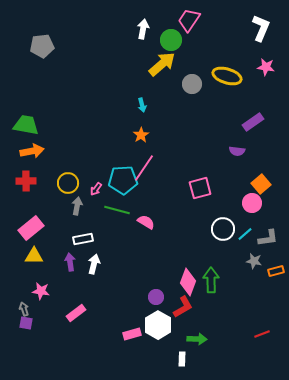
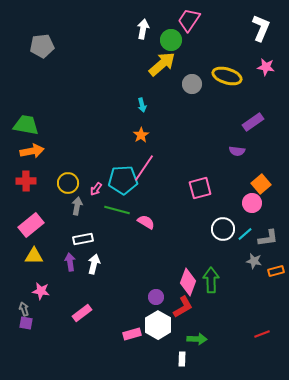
pink rectangle at (31, 228): moved 3 px up
pink rectangle at (76, 313): moved 6 px right
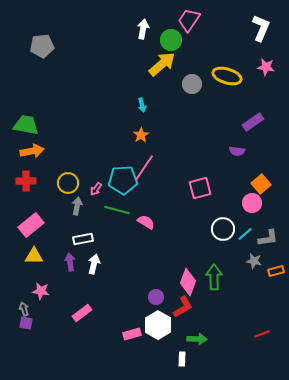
green arrow at (211, 280): moved 3 px right, 3 px up
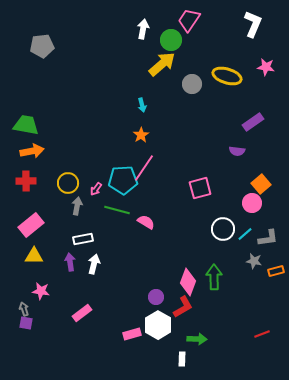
white L-shape at (261, 28): moved 8 px left, 4 px up
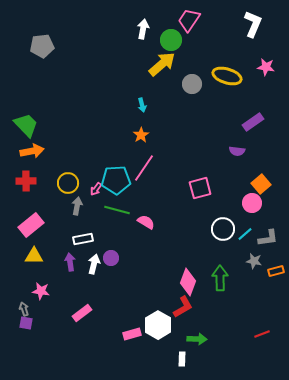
green trapezoid at (26, 125): rotated 36 degrees clockwise
cyan pentagon at (123, 180): moved 7 px left
green arrow at (214, 277): moved 6 px right, 1 px down
purple circle at (156, 297): moved 45 px left, 39 px up
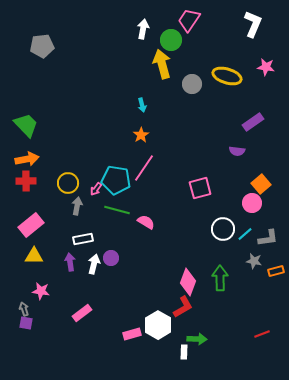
yellow arrow at (162, 64): rotated 64 degrees counterclockwise
orange arrow at (32, 151): moved 5 px left, 8 px down
cyan pentagon at (116, 180): rotated 12 degrees clockwise
white rectangle at (182, 359): moved 2 px right, 7 px up
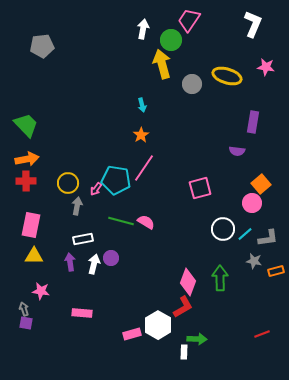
purple rectangle at (253, 122): rotated 45 degrees counterclockwise
green line at (117, 210): moved 4 px right, 11 px down
pink rectangle at (31, 225): rotated 40 degrees counterclockwise
pink rectangle at (82, 313): rotated 42 degrees clockwise
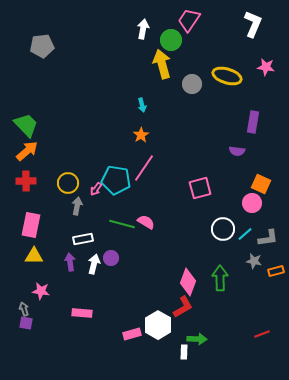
orange arrow at (27, 159): moved 8 px up; rotated 30 degrees counterclockwise
orange square at (261, 184): rotated 24 degrees counterclockwise
green line at (121, 221): moved 1 px right, 3 px down
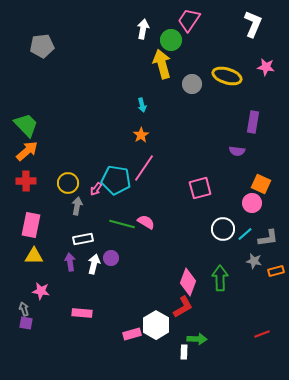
white hexagon at (158, 325): moved 2 px left
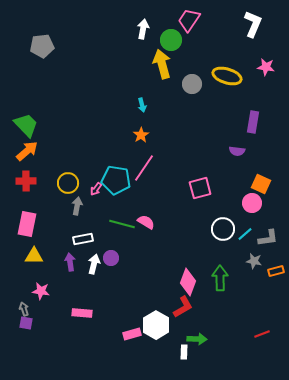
pink rectangle at (31, 225): moved 4 px left, 1 px up
